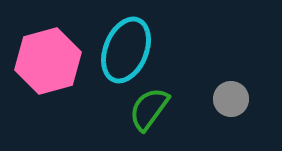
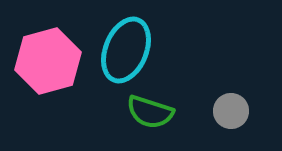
gray circle: moved 12 px down
green semicircle: moved 1 px right, 3 px down; rotated 108 degrees counterclockwise
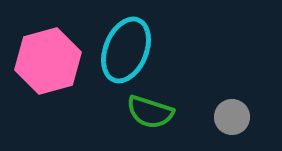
gray circle: moved 1 px right, 6 px down
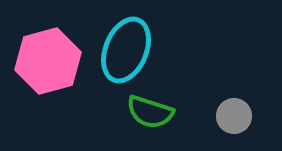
gray circle: moved 2 px right, 1 px up
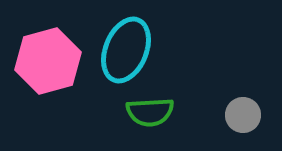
green semicircle: rotated 21 degrees counterclockwise
gray circle: moved 9 px right, 1 px up
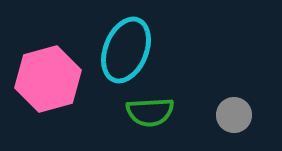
pink hexagon: moved 18 px down
gray circle: moved 9 px left
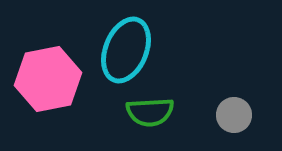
pink hexagon: rotated 4 degrees clockwise
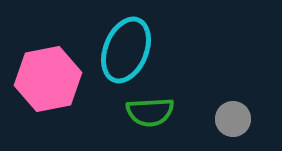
gray circle: moved 1 px left, 4 px down
